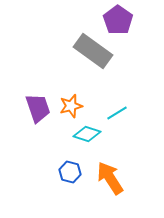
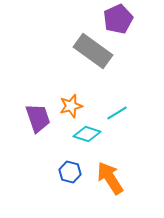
purple pentagon: moved 1 px up; rotated 12 degrees clockwise
purple trapezoid: moved 10 px down
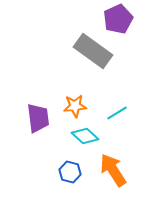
orange star: moved 4 px right; rotated 10 degrees clockwise
purple trapezoid: rotated 12 degrees clockwise
cyan diamond: moved 2 px left, 2 px down; rotated 24 degrees clockwise
orange arrow: moved 3 px right, 8 px up
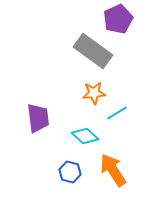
orange star: moved 19 px right, 13 px up
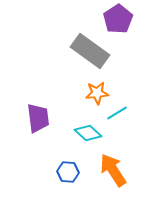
purple pentagon: rotated 8 degrees counterclockwise
gray rectangle: moved 3 px left
orange star: moved 3 px right
cyan diamond: moved 3 px right, 3 px up
blue hexagon: moved 2 px left; rotated 10 degrees counterclockwise
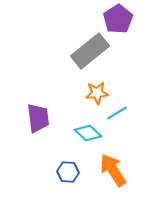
gray rectangle: rotated 75 degrees counterclockwise
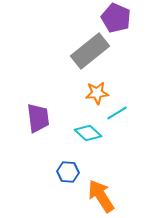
purple pentagon: moved 2 px left, 1 px up; rotated 16 degrees counterclockwise
orange arrow: moved 12 px left, 26 px down
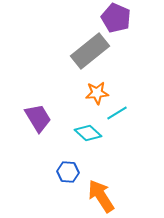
purple trapezoid: rotated 24 degrees counterclockwise
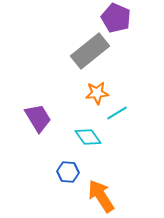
cyan diamond: moved 4 px down; rotated 12 degrees clockwise
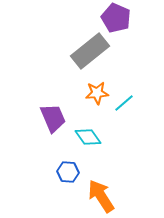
cyan line: moved 7 px right, 10 px up; rotated 10 degrees counterclockwise
purple trapezoid: moved 15 px right; rotated 8 degrees clockwise
